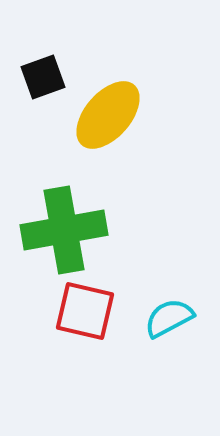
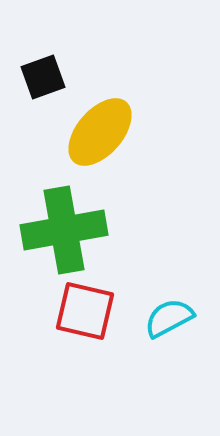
yellow ellipse: moved 8 px left, 17 px down
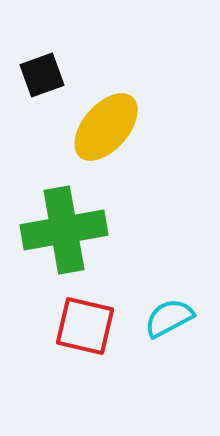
black square: moved 1 px left, 2 px up
yellow ellipse: moved 6 px right, 5 px up
red square: moved 15 px down
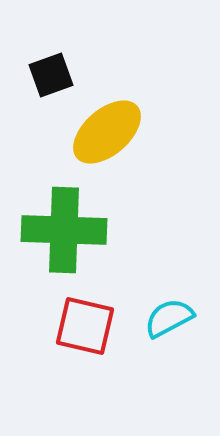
black square: moved 9 px right
yellow ellipse: moved 1 px right, 5 px down; rotated 8 degrees clockwise
green cross: rotated 12 degrees clockwise
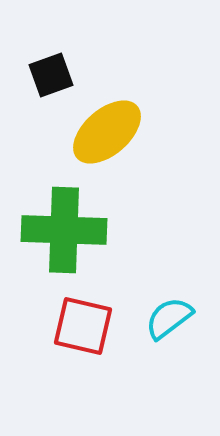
cyan semicircle: rotated 9 degrees counterclockwise
red square: moved 2 px left
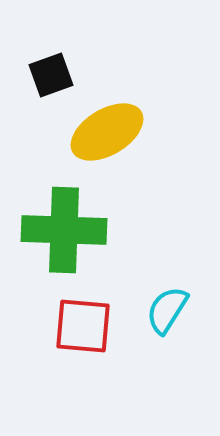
yellow ellipse: rotated 10 degrees clockwise
cyan semicircle: moved 2 px left, 8 px up; rotated 21 degrees counterclockwise
red square: rotated 8 degrees counterclockwise
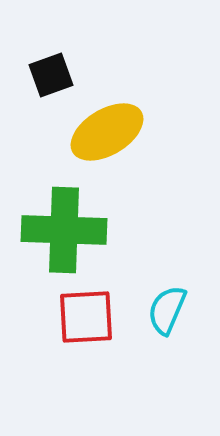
cyan semicircle: rotated 9 degrees counterclockwise
red square: moved 3 px right, 9 px up; rotated 8 degrees counterclockwise
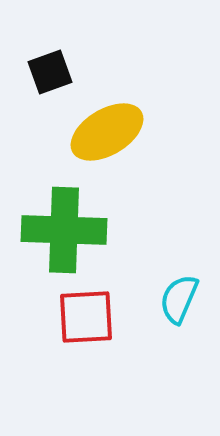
black square: moved 1 px left, 3 px up
cyan semicircle: moved 12 px right, 11 px up
